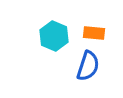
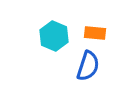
orange rectangle: moved 1 px right
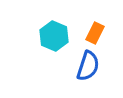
orange rectangle: rotated 70 degrees counterclockwise
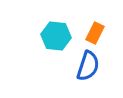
cyan hexagon: moved 2 px right; rotated 16 degrees counterclockwise
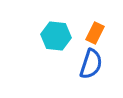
blue semicircle: moved 3 px right, 2 px up
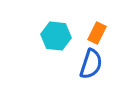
orange rectangle: moved 2 px right
